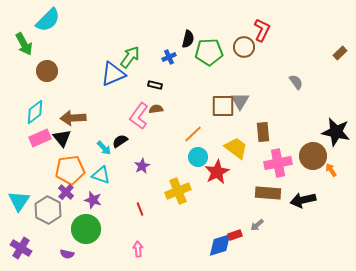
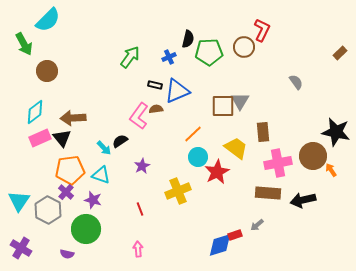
blue triangle at (113, 74): moved 64 px right, 17 px down
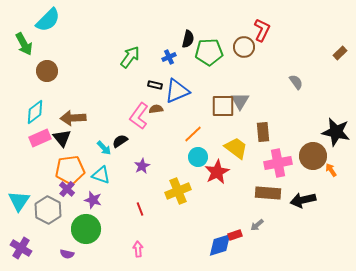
purple cross at (66, 192): moved 1 px right, 3 px up
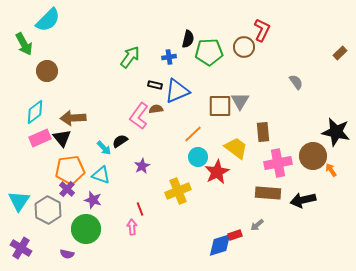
blue cross at (169, 57): rotated 16 degrees clockwise
brown square at (223, 106): moved 3 px left
pink arrow at (138, 249): moved 6 px left, 22 px up
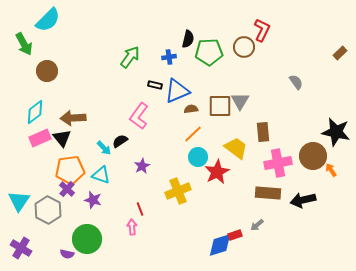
brown semicircle at (156, 109): moved 35 px right
green circle at (86, 229): moved 1 px right, 10 px down
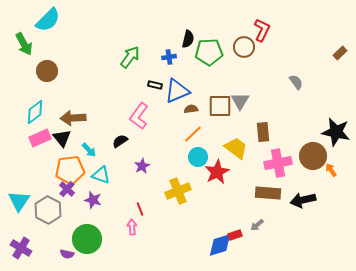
cyan arrow at (104, 148): moved 15 px left, 2 px down
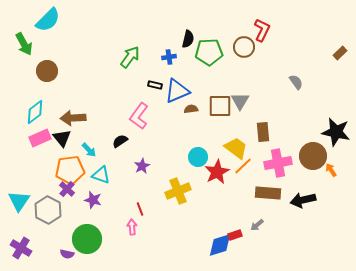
orange line at (193, 134): moved 50 px right, 32 px down
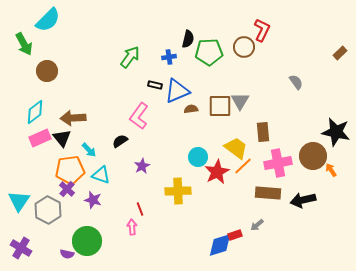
yellow cross at (178, 191): rotated 20 degrees clockwise
green circle at (87, 239): moved 2 px down
